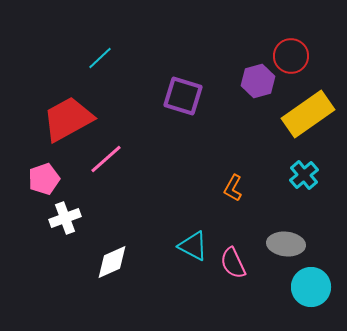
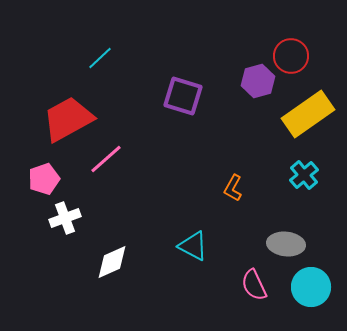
pink semicircle: moved 21 px right, 22 px down
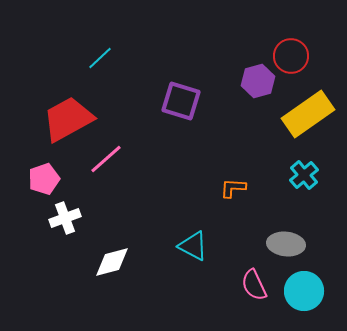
purple square: moved 2 px left, 5 px down
orange L-shape: rotated 64 degrees clockwise
white diamond: rotated 9 degrees clockwise
cyan circle: moved 7 px left, 4 px down
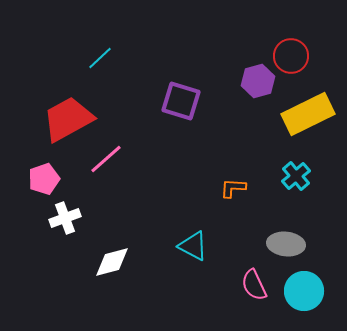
yellow rectangle: rotated 9 degrees clockwise
cyan cross: moved 8 px left, 1 px down
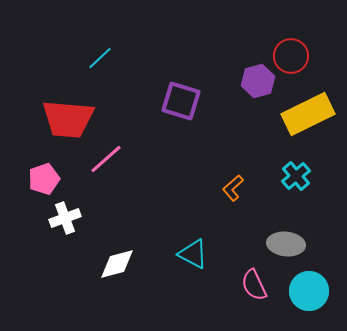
red trapezoid: rotated 146 degrees counterclockwise
orange L-shape: rotated 44 degrees counterclockwise
cyan triangle: moved 8 px down
white diamond: moved 5 px right, 2 px down
cyan circle: moved 5 px right
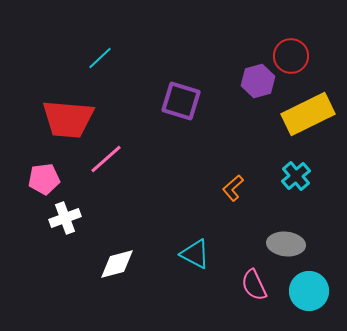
pink pentagon: rotated 12 degrees clockwise
cyan triangle: moved 2 px right
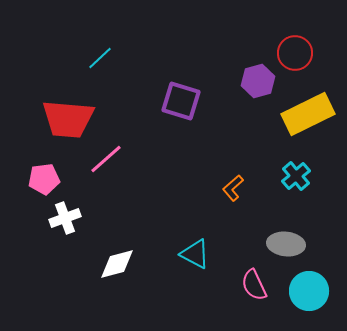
red circle: moved 4 px right, 3 px up
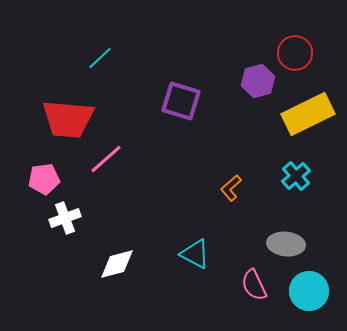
orange L-shape: moved 2 px left
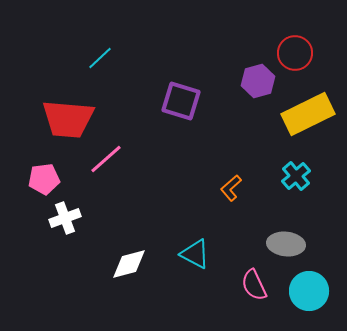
white diamond: moved 12 px right
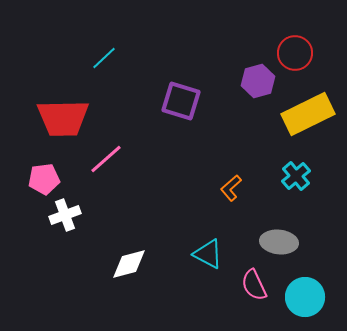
cyan line: moved 4 px right
red trapezoid: moved 5 px left, 1 px up; rotated 6 degrees counterclockwise
white cross: moved 3 px up
gray ellipse: moved 7 px left, 2 px up
cyan triangle: moved 13 px right
cyan circle: moved 4 px left, 6 px down
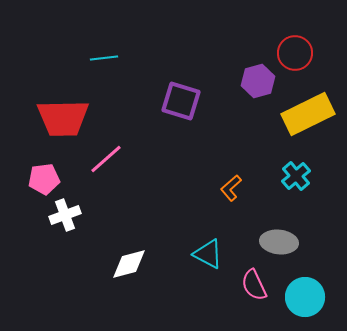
cyan line: rotated 36 degrees clockwise
